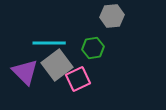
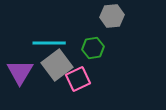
purple triangle: moved 5 px left; rotated 16 degrees clockwise
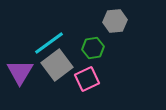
gray hexagon: moved 3 px right, 5 px down
cyan line: rotated 36 degrees counterclockwise
pink square: moved 9 px right
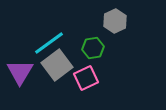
gray hexagon: rotated 20 degrees counterclockwise
pink square: moved 1 px left, 1 px up
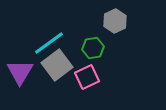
pink square: moved 1 px right, 1 px up
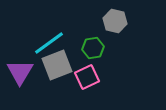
gray hexagon: rotated 20 degrees counterclockwise
gray square: rotated 16 degrees clockwise
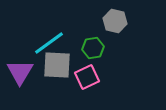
gray square: rotated 24 degrees clockwise
